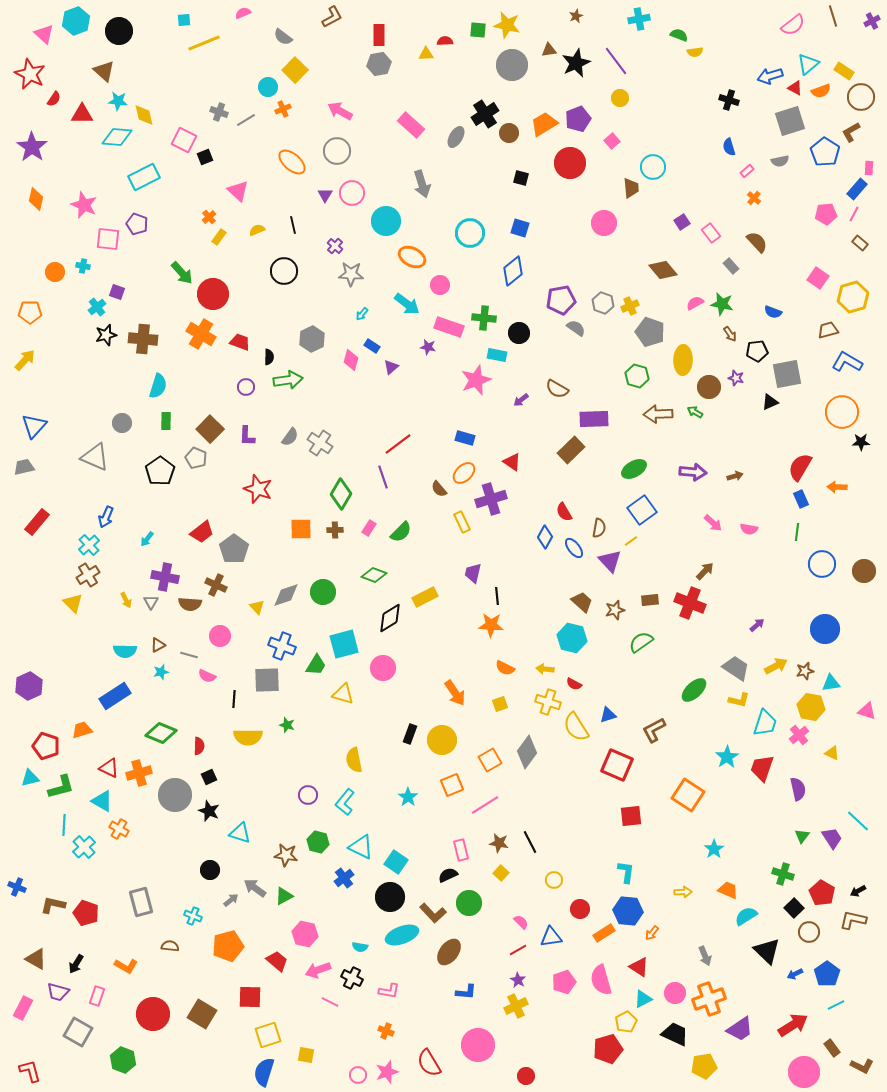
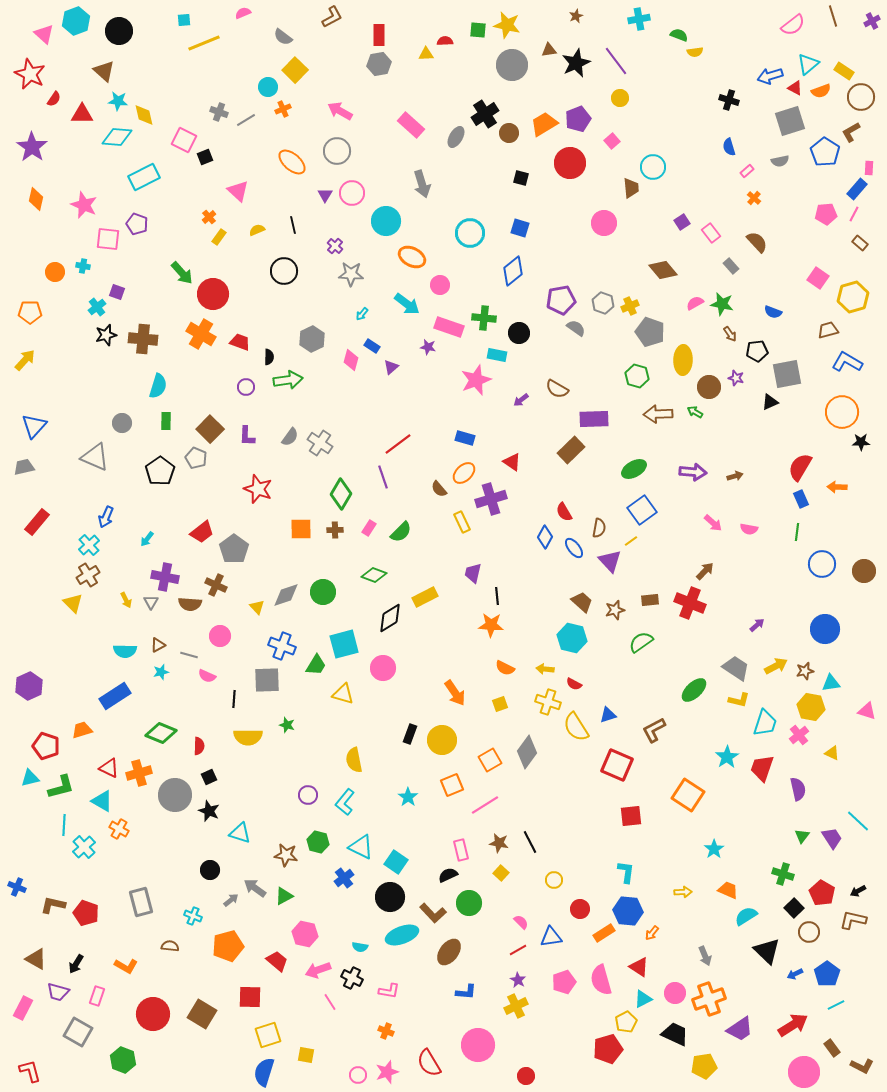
pink line at (330, 1002): rotated 30 degrees clockwise
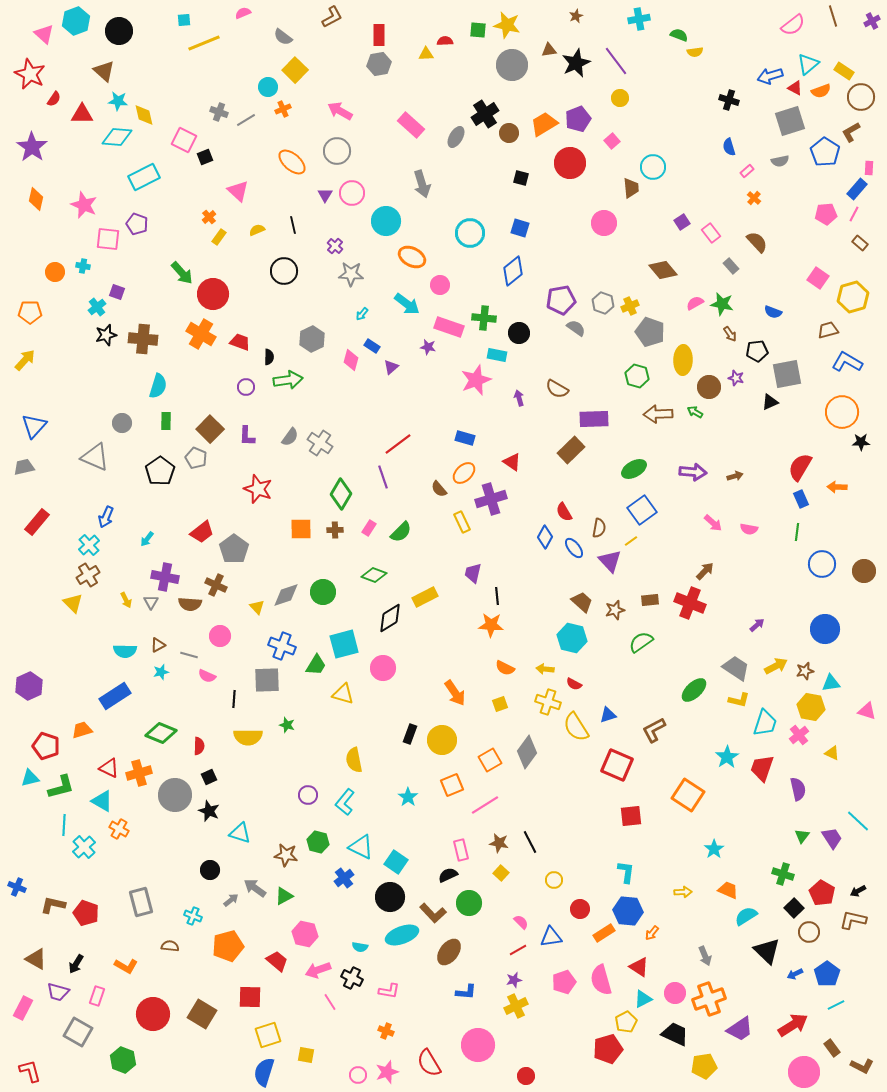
purple arrow at (521, 400): moved 2 px left, 2 px up; rotated 112 degrees clockwise
purple star at (518, 980): moved 4 px left; rotated 28 degrees clockwise
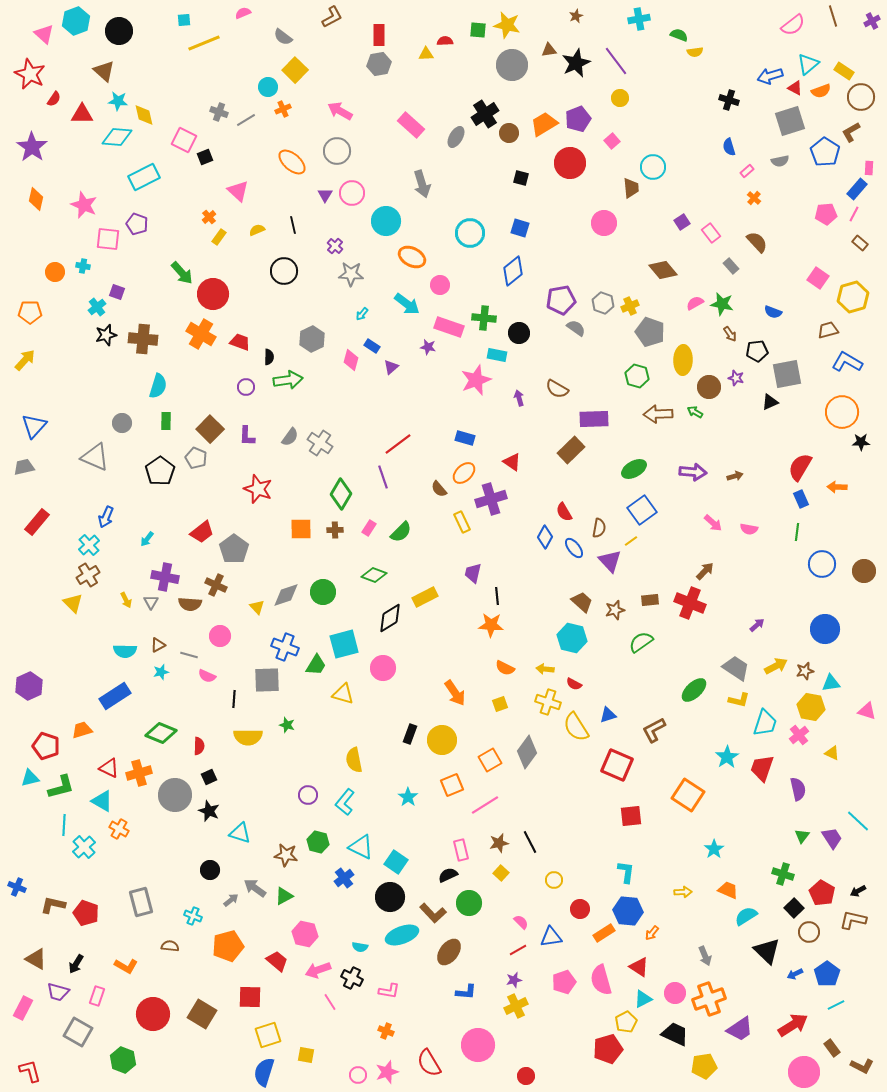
blue cross at (282, 646): moved 3 px right, 1 px down
brown star at (499, 843): rotated 24 degrees counterclockwise
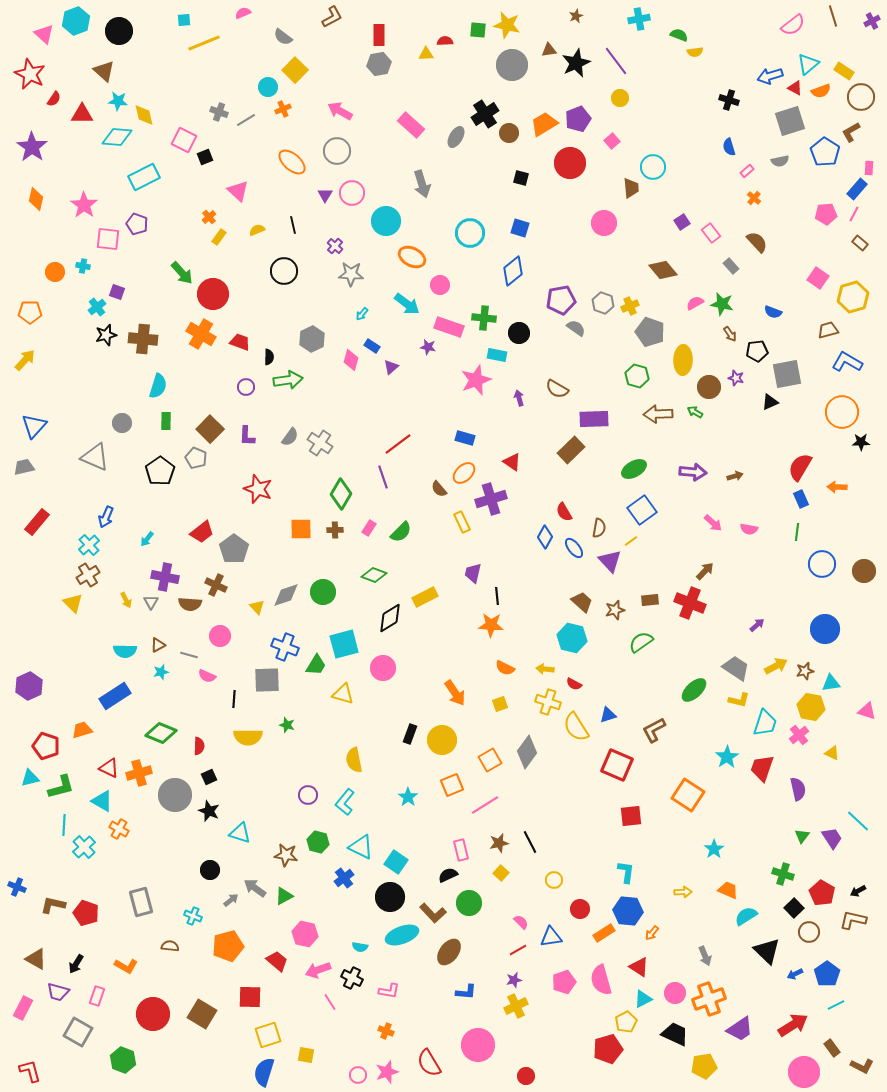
pink star at (84, 205): rotated 12 degrees clockwise
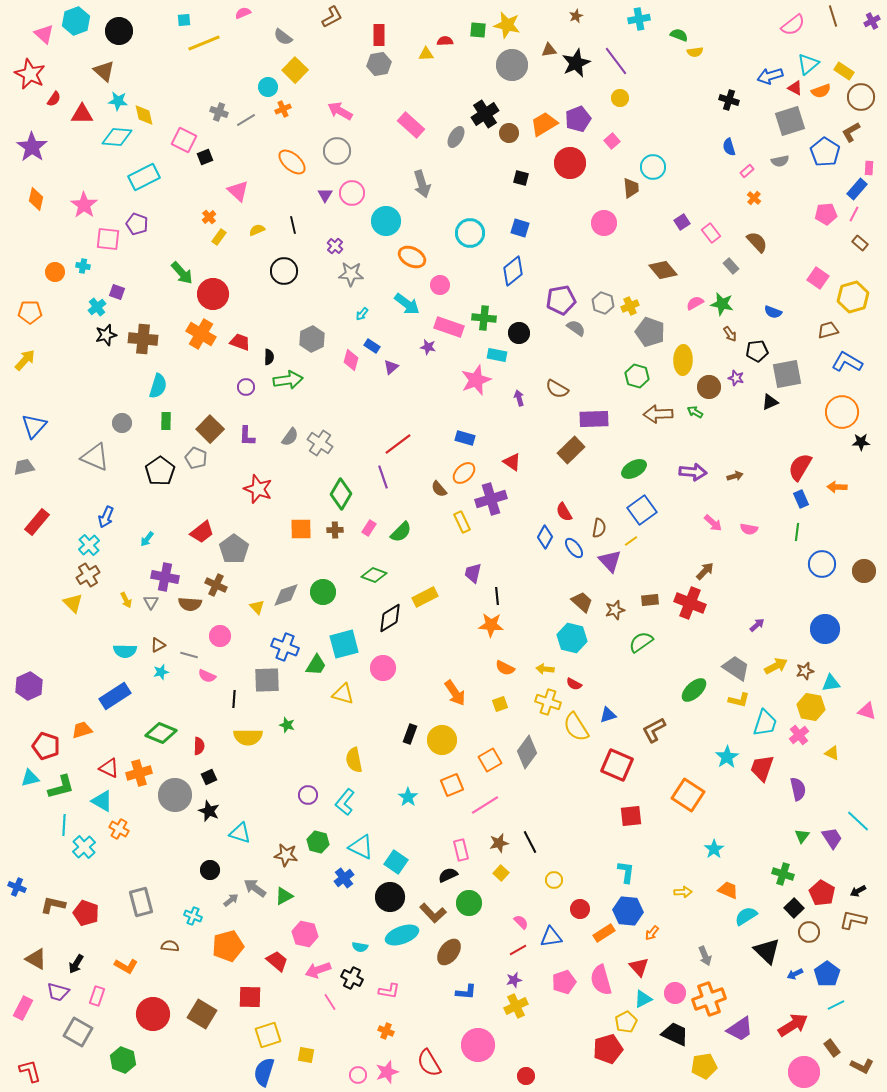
red triangle at (639, 967): rotated 15 degrees clockwise
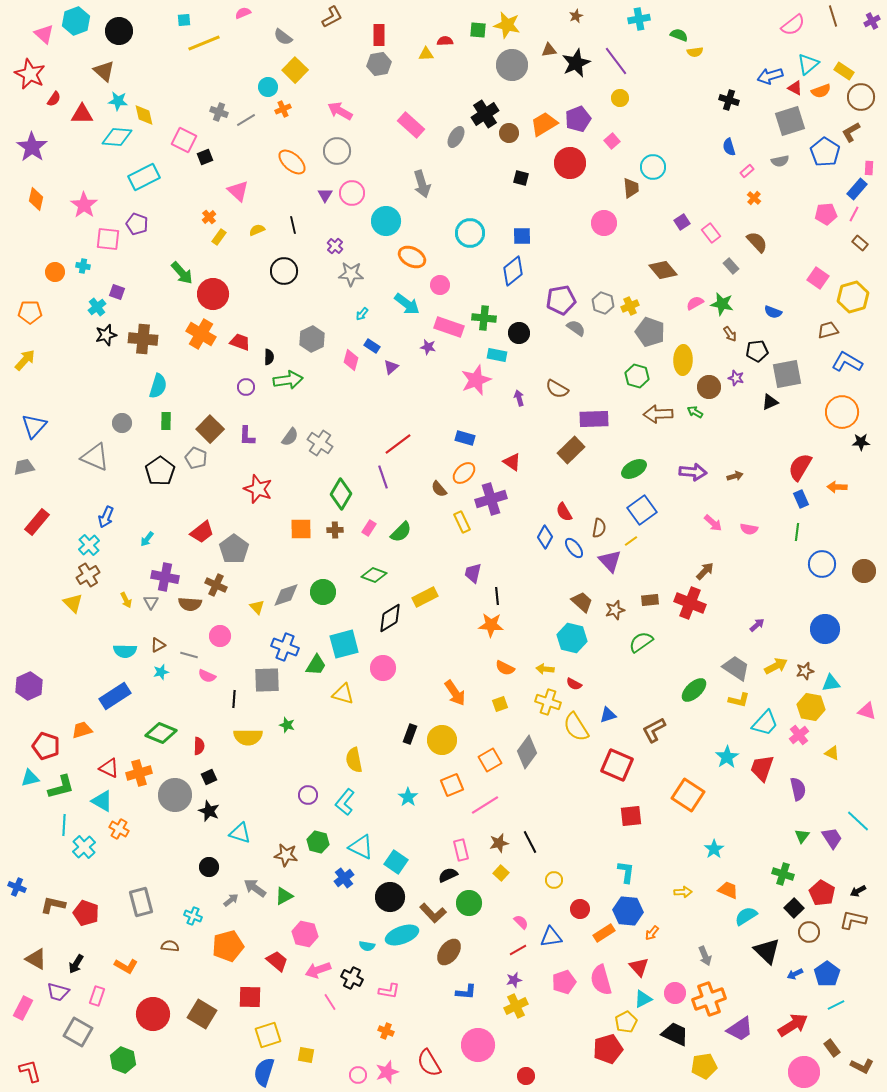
blue square at (520, 228): moved 2 px right, 8 px down; rotated 18 degrees counterclockwise
cyan trapezoid at (765, 723): rotated 24 degrees clockwise
black circle at (210, 870): moved 1 px left, 3 px up
cyan semicircle at (360, 947): moved 7 px right, 1 px up
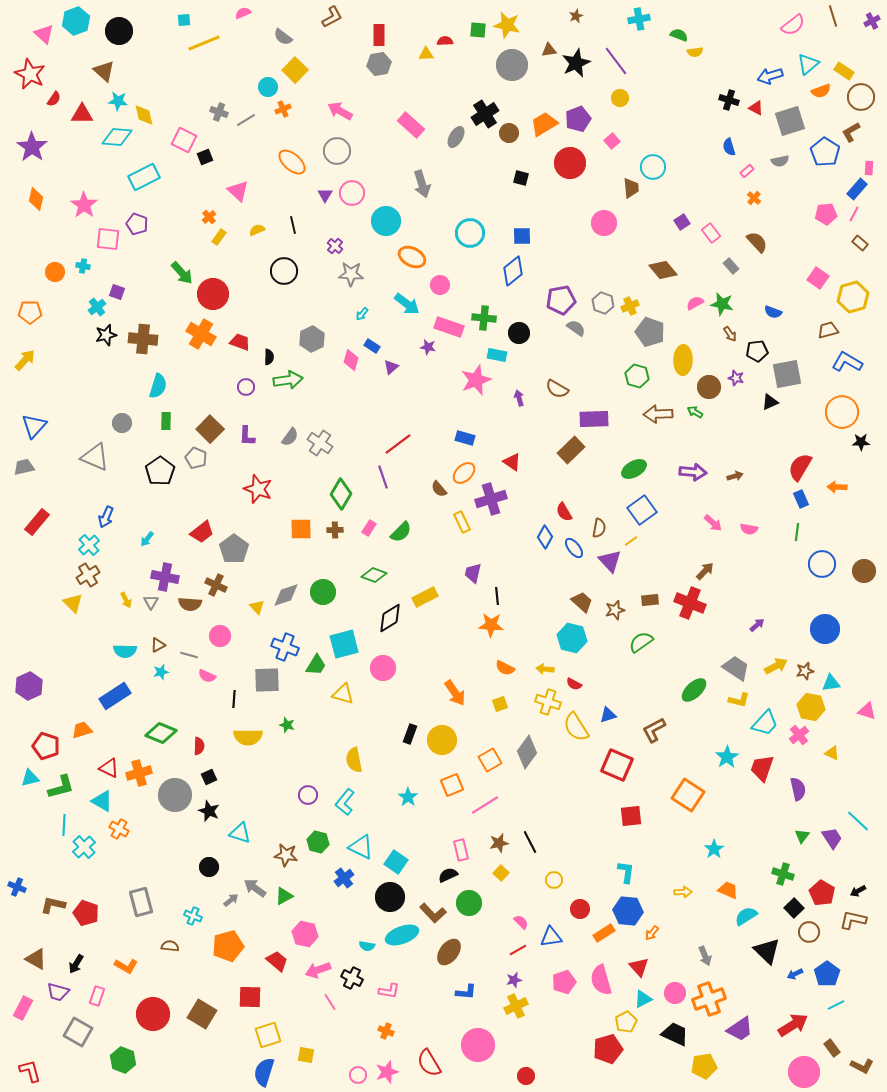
red triangle at (795, 88): moved 39 px left, 20 px down
